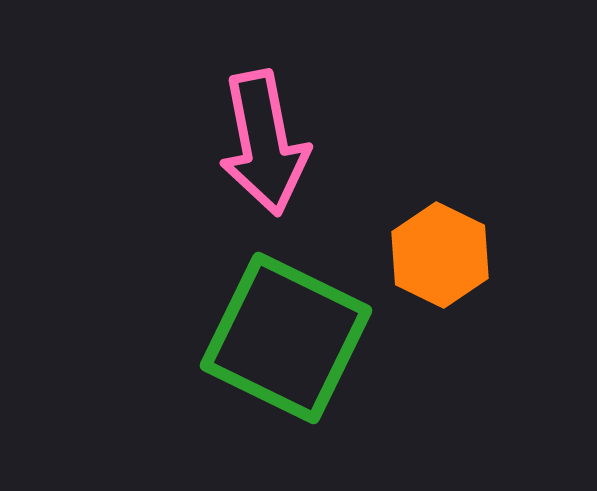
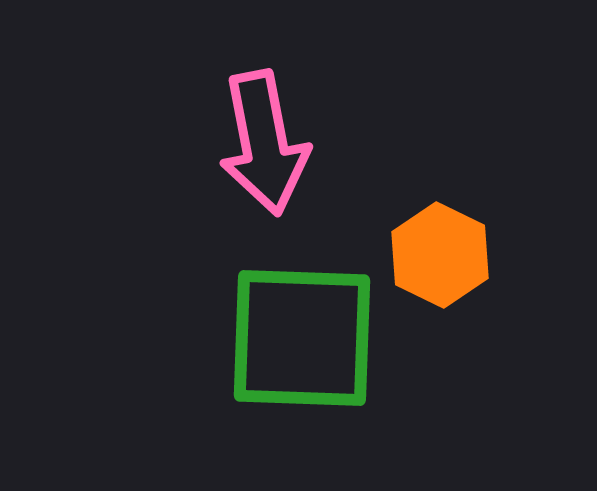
green square: moved 16 px right; rotated 24 degrees counterclockwise
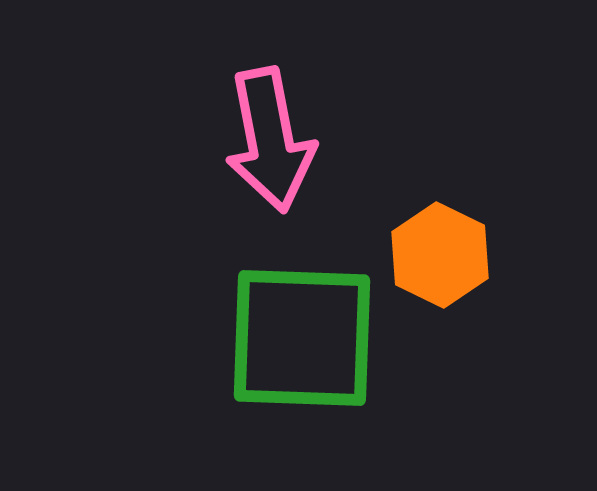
pink arrow: moved 6 px right, 3 px up
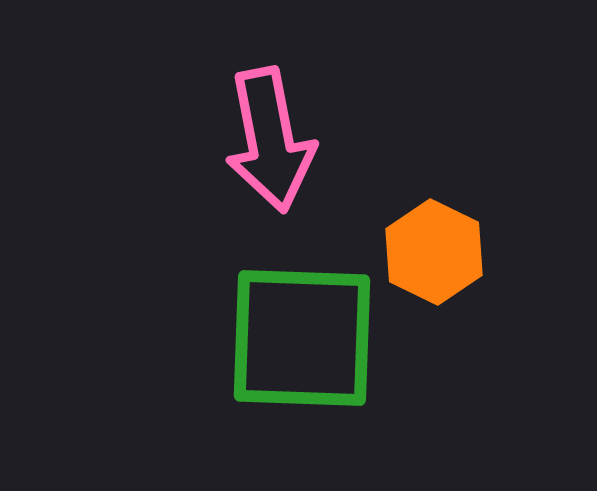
orange hexagon: moved 6 px left, 3 px up
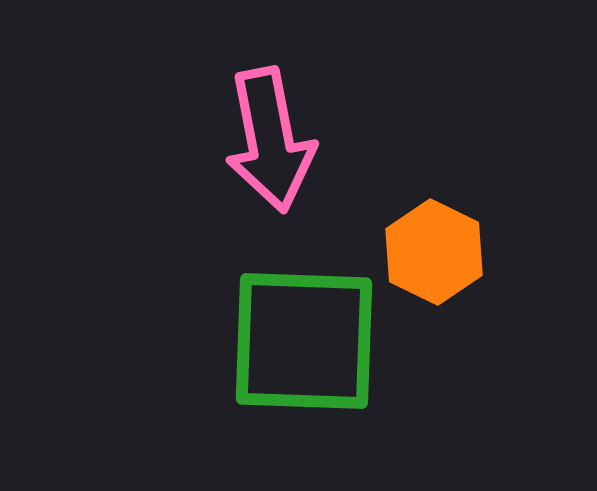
green square: moved 2 px right, 3 px down
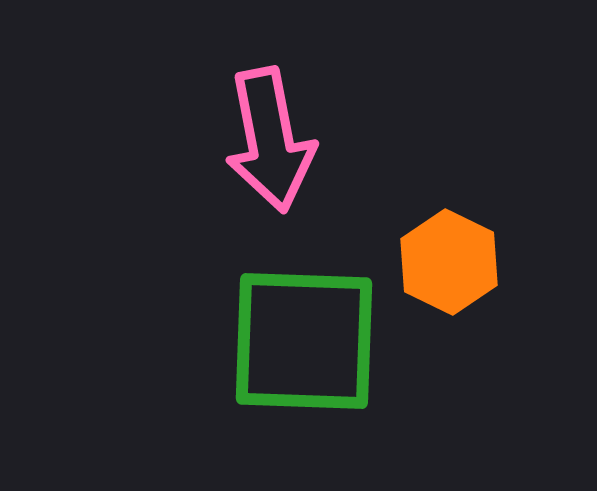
orange hexagon: moved 15 px right, 10 px down
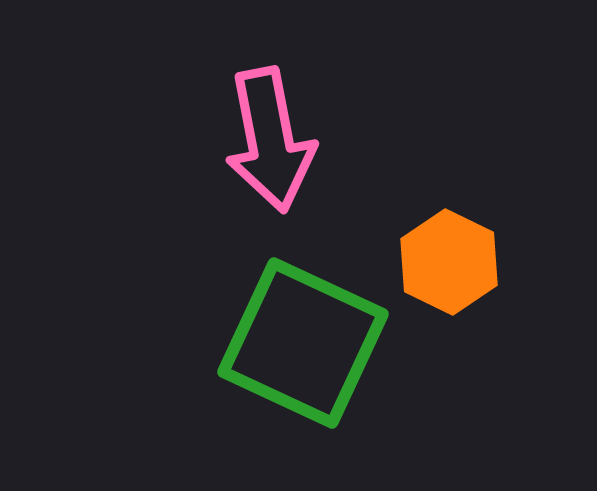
green square: moved 1 px left, 2 px down; rotated 23 degrees clockwise
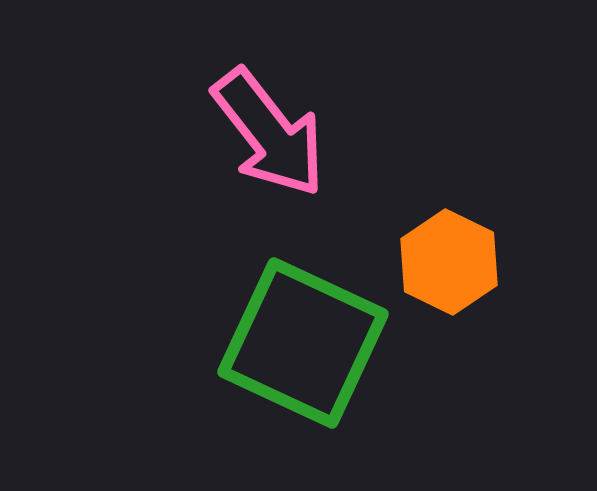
pink arrow: moved 1 px left, 7 px up; rotated 27 degrees counterclockwise
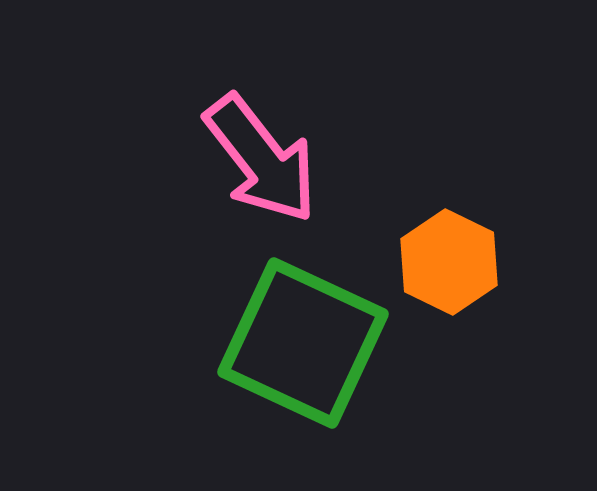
pink arrow: moved 8 px left, 26 px down
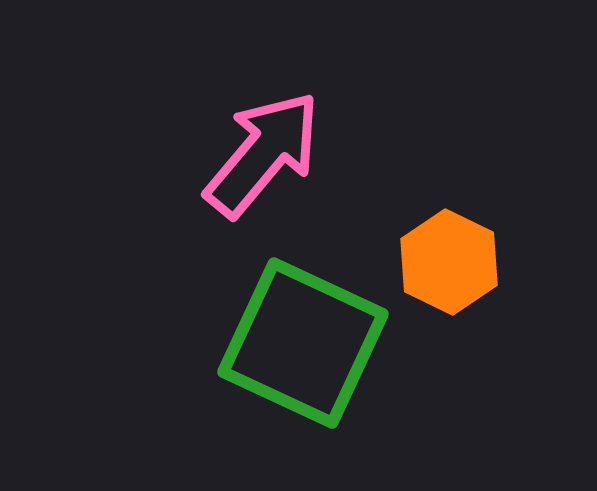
pink arrow: moved 2 px right, 5 px up; rotated 102 degrees counterclockwise
